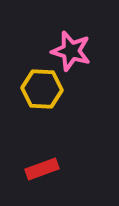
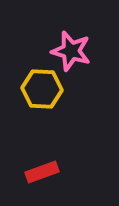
red rectangle: moved 3 px down
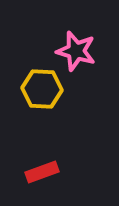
pink star: moved 5 px right
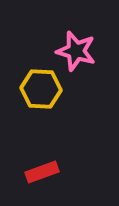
yellow hexagon: moved 1 px left
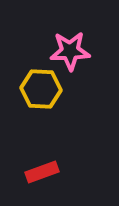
pink star: moved 6 px left; rotated 18 degrees counterclockwise
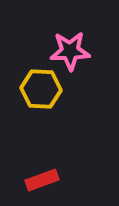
red rectangle: moved 8 px down
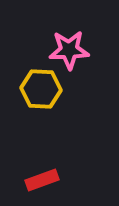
pink star: moved 1 px left, 1 px up
